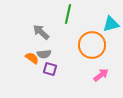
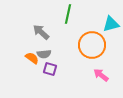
pink arrow: rotated 105 degrees counterclockwise
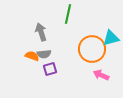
cyan triangle: moved 14 px down
gray arrow: rotated 30 degrees clockwise
orange circle: moved 4 px down
orange semicircle: moved 2 px up; rotated 16 degrees counterclockwise
purple square: rotated 32 degrees counterclockwise
pink arrow: rotated 14 degrees counterclockwise
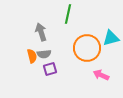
orange circle: moved 5 px left, 1 px up
orange semicircle: rotated 56 degrees clockwise
